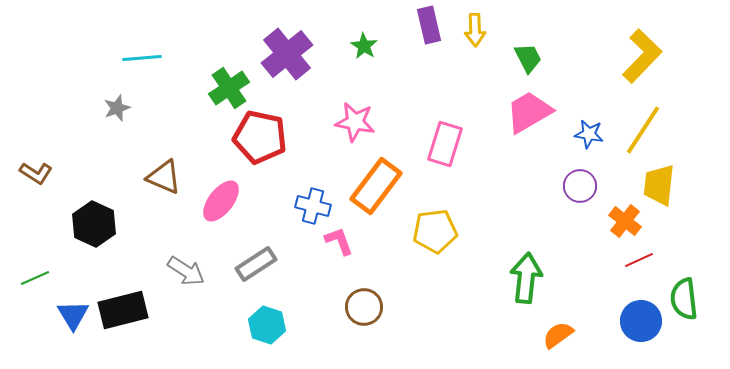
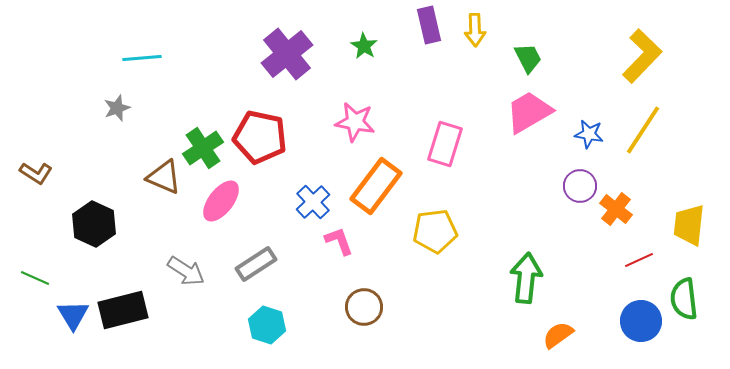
green cross: moved 26 px left, 60 px down
yellow trapezoid: moved 30 px right, 40 px down
blue cross: moved 4 px up; rotated 32 degrees clockwise
orange cross: moved 9 px left, 12 px up
green line: rotated 48 degrees clockwise
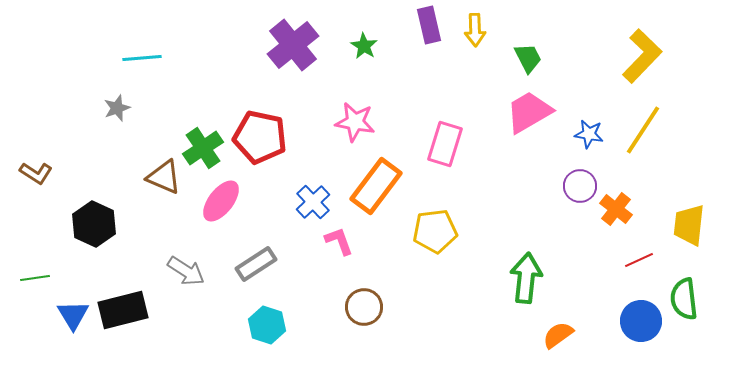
purple cross: moved 6 px right, 9 px up
green line: rotated 32 degrees counterclockwise
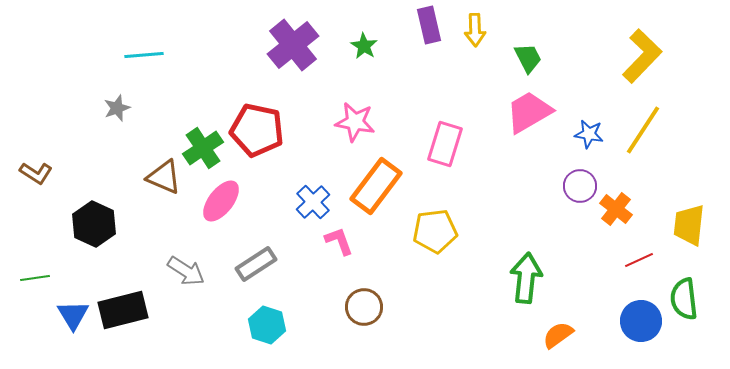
cyan line: moved 2 px right, 3 px up
red pentagon: moved 3 px left, 7 px up
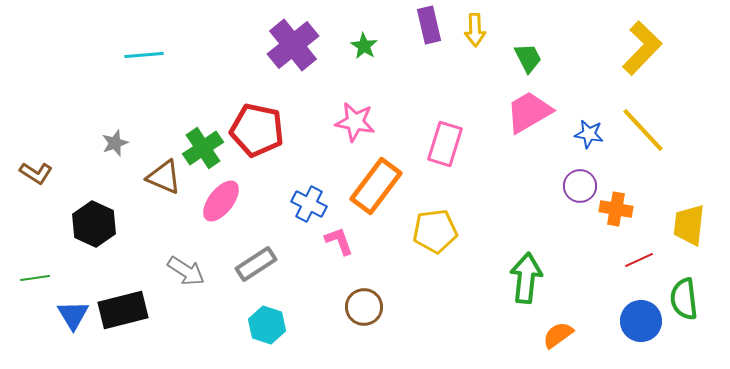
yellow L-shape: moved 8 px up
gray star: moved 2 px left, 35 px down
yellow line: rotated 76 degrees counterclockwise
blue cross: moved 4 px left, 2 px down; rotated 20 degrees counterclockwise
orange cross: rotated 28 degrees counterclockwise
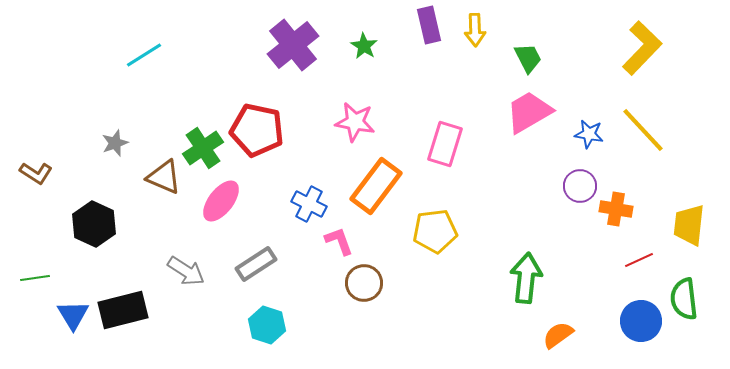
cyan line: rotated 27 degrees counterclockwise
brown circle: moved 24 px up
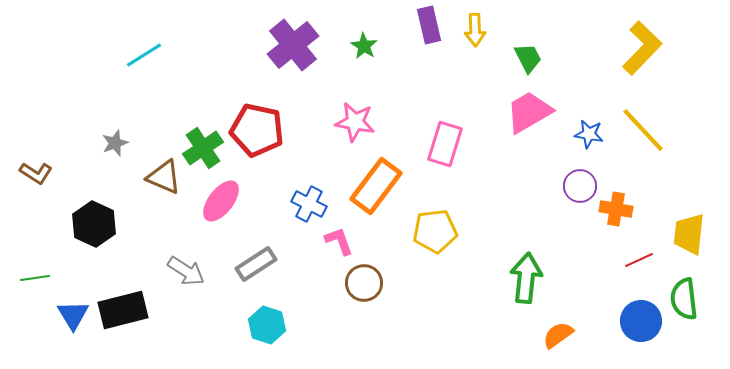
yellow trapezoid: moved 9 px down
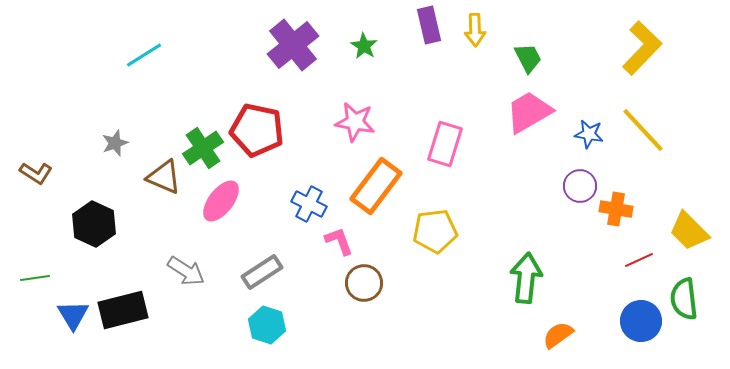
yellow trapezoid: moved 3 px up; rotated 51 degrees counterclockwise
gray rectangle: moved 6 px right, 8 px down
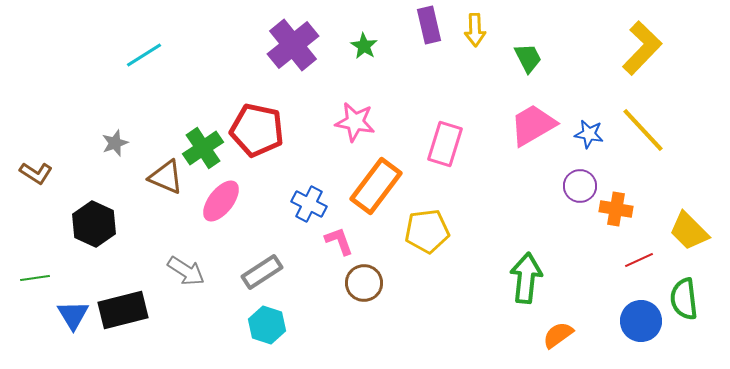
pink trapezoid: moved 4 px right, 13 px down
brown triangle: moved 2 px right
yellow pentagon: moved 8 px left
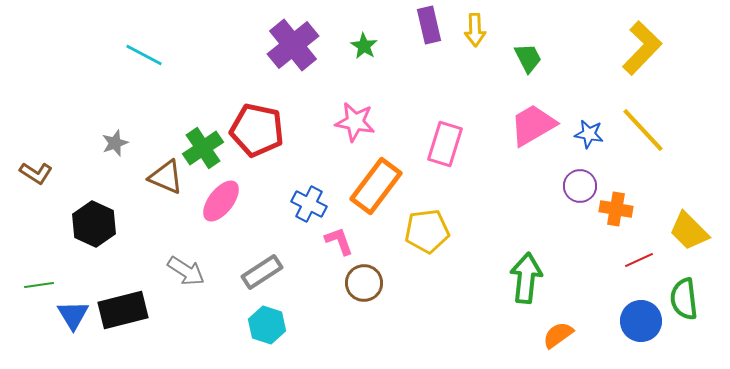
cyan line: rotated 60 degrees clockwise
green line: moved 4 px right, 7 px down
